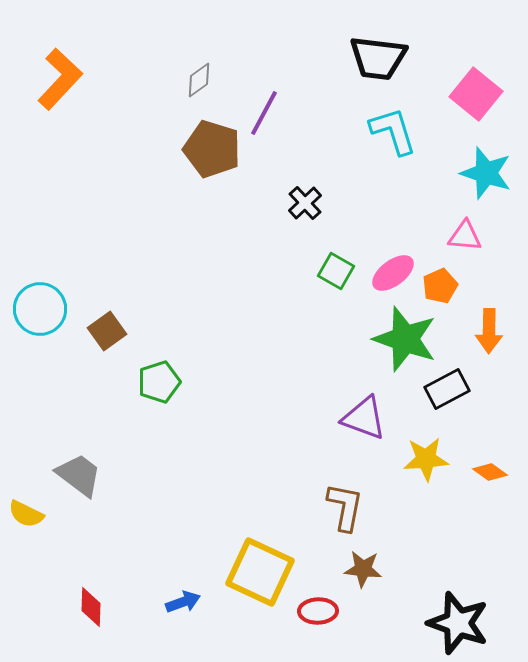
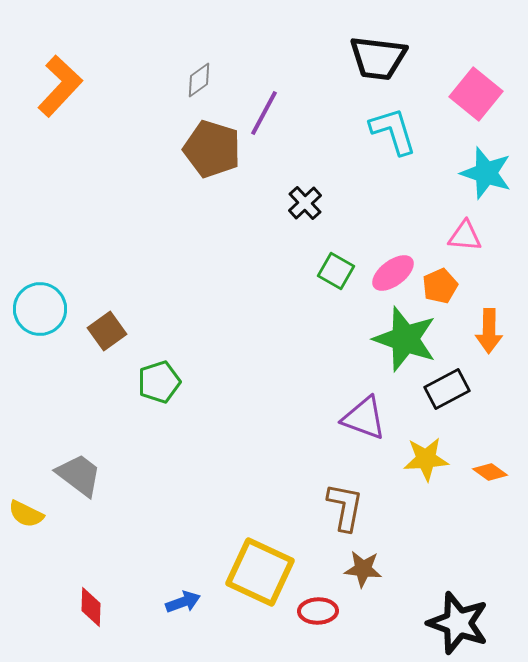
orange L-shape: moved 7 px down
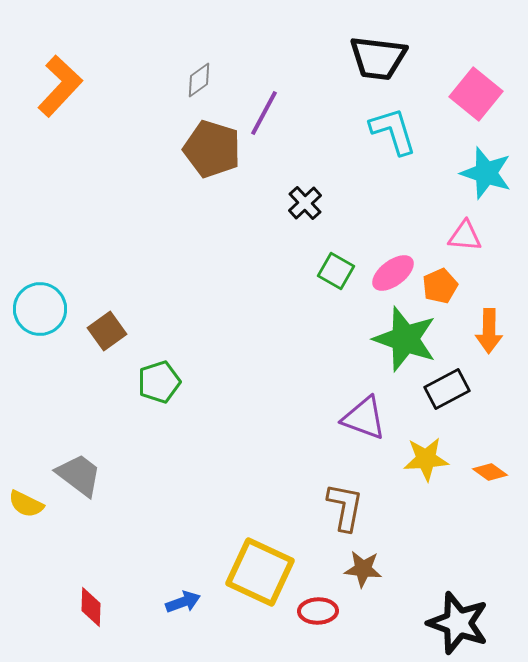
yellow semicircle: moved 10 px up
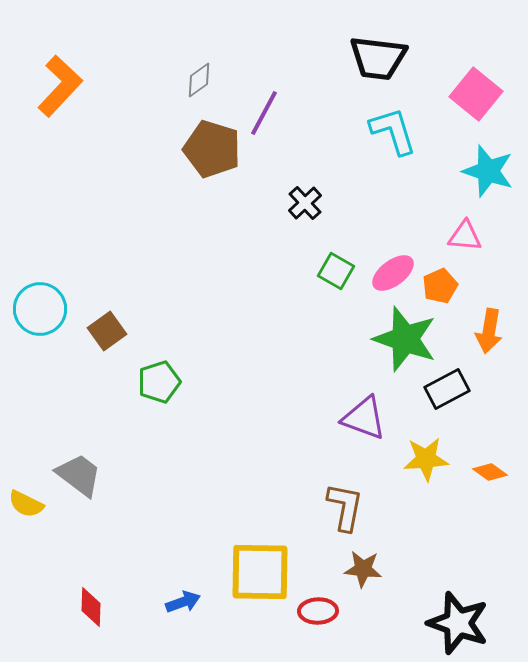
cyan star: moved 2 px right, 2 px up
orange arrow: rotated 9 degrees clockwise
yellow square: rotated 24 degrees counterclockwise
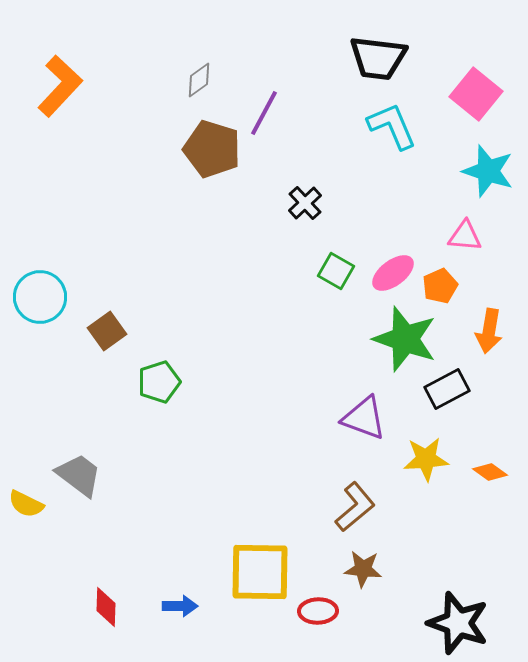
cyan L-shape: moved 1 px left, 5 px up; rotated 6 degrees counterclockwise
cyan circle: moved 12 px up
brown L-shape: moved 10 px right; rotated 39 degrees clockwise
blue arrow: moved 3 px left, 4 px down; rotated 20 degrees clockwise
red diamond: moved 15 px right
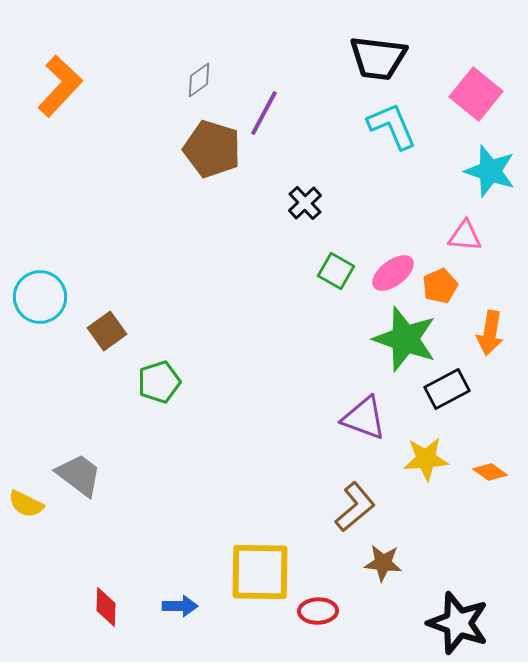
cyan star: moved 2 px right
orange arrow: moved 1 px right, 2 px down
brown star: moved 20 px right, 6 px up
